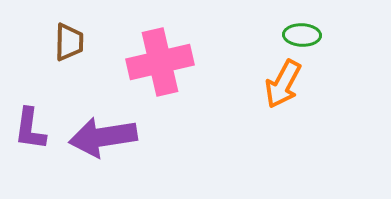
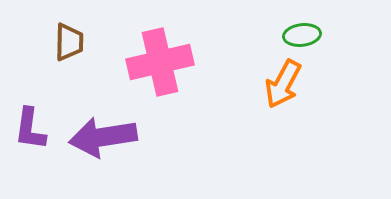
green ellipse: rotated 9 degrees counterclockwise
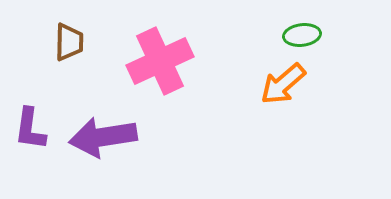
pink cross: moved 1 px up; rotated 12 degrees counterclockwise
orange arrow: rotated 21 degrees clockwise
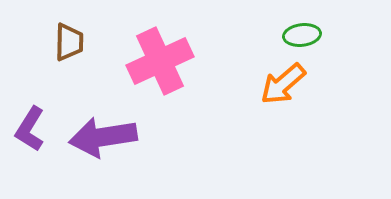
purple L-shape: rotated 24 degrees clockwise
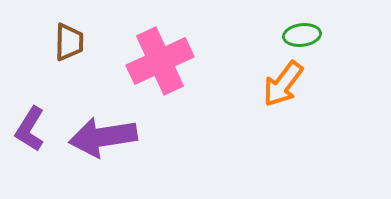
orange arrow: rotated 12 degrees counterclockwise
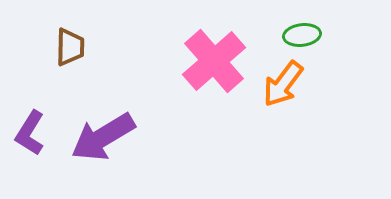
brown trapezoid: moved 1 px right, 5 px down
pink cross: moved 54 px right; rotated 16 degrees counterclockwise
purple L-shape: moved 4 px down
purple arrow: rotated 22 degrees counterclockwise
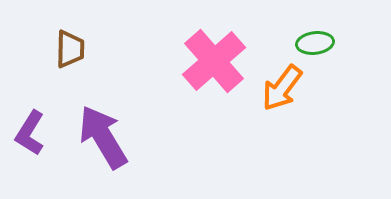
green ellipse: moved 13 px right, 8 px down
brown trapezoid: moved 2 px down
orange arrow: moved 1 px left, 4 px down
purple arrow: rotated 90 degrees clockwise
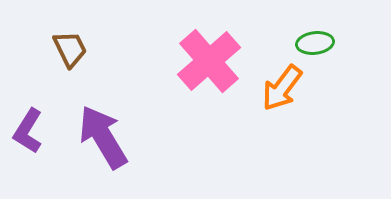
brown trapezoid: rotated 27 degrees counterclockwise
pink cross: moved 5 px left
purple L-shape: moved 2 px left, 2 px up
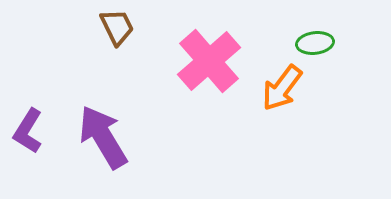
brown trapezoid: moved 47 px right, 22 px up
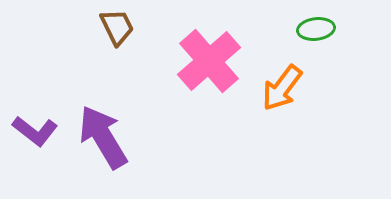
green ellipse: moved 1 px right, 14 px up
purple L-shape: moved 7 px right; rotated 84 degrees counterclockwise
